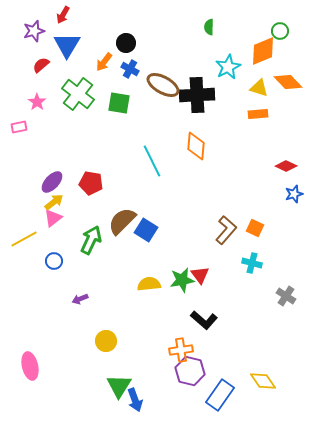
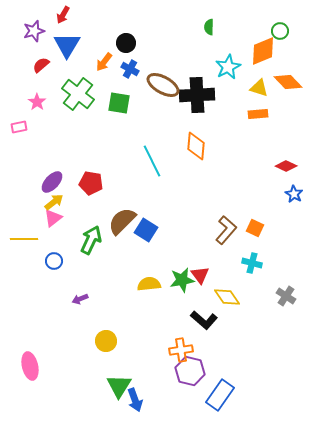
blue star at (294, 194): rotated 24 degrees counterclockwise
yellow line at (24, 239): rotated 28 degrees clockwise
yellow diamond at (263, 381): moved 36 px left, 84 px up
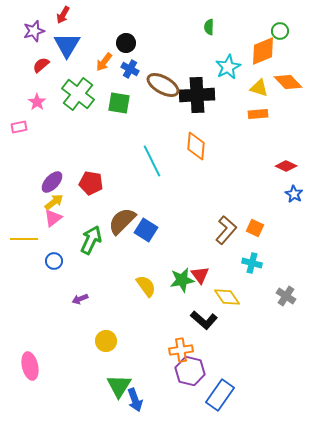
yellow semicircle at (149, 284): moved 3 px left, 2 px down; rotated 60 degrees clockwise
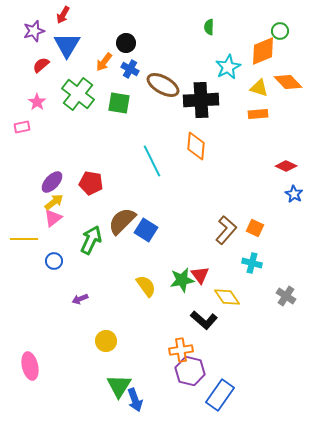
black cross at (197, 95): moved 4 px right, 5 px down
pink rectangle at (19, 127): moved 3 px right
